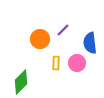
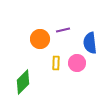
purple line: rotated 32 degrees clockwise
green diamond: moved 2 px right
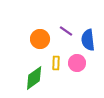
purple line: moved 3 px right, 1 px down; rotated 48 degrees clockwise
blue semicircle: moved 2 px left, 3 px up
green diamond: moved 11 px right, 4 px up; rotated 10 degrees clockwise
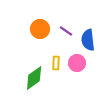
orange circle: moved 10 px up
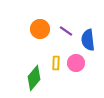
pink circle: moved 1 px left
green diamond: rotated 15 degrees counterclockwise
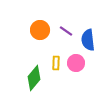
orange circle: moved 1 px down
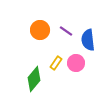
yellow rectangle: rotated 32 degrees clockwise
green diamond: moved 1 px down
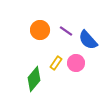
blue semicircle: rotated 35 degrees counterclockwise
